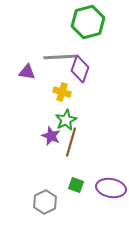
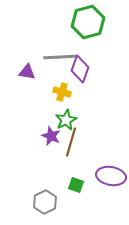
purple ellipse: moved 12 px up
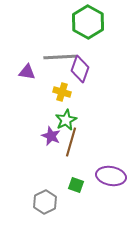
green hexagon: rotated 16 degrees counterclockwise
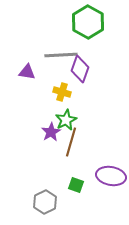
gray line: moved 1 px right, 2 px up
purple star: moved 4 px up; rotated 18 degrees clockwise
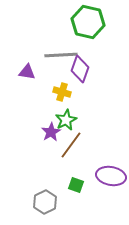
green hexagon: rotated 16 degrees counterclockwise
brown line: moved 3 px down; rotated 20 degrees clockwise
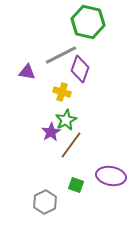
gray line: rotated 24 degrees counterclockwise
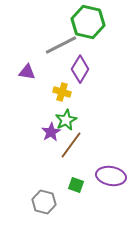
gray line: moved 10 px up
purple diamond: rotated 12 degrees clockwise
gray hexagon: moved 1 px left; rotated 20 degrees counterclockwise
